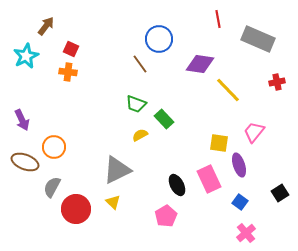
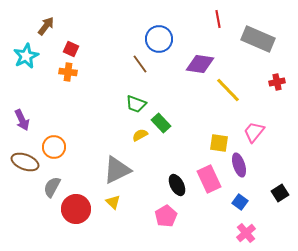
green rectangle: moved 3 px left, 4 px down
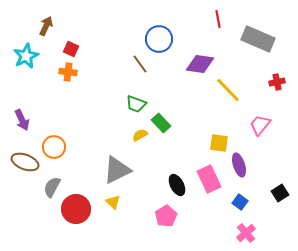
brown arrow: rotated 12 degrees counterclockwise
pink trapezoid: moved 6 px right, 7 px up
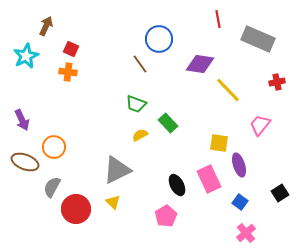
green rectangle: moved 7 px right
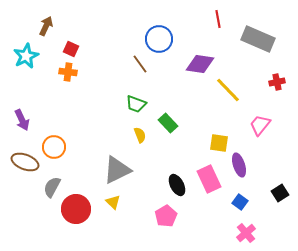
yellow semicircle: rotated 98 degrees clockwise
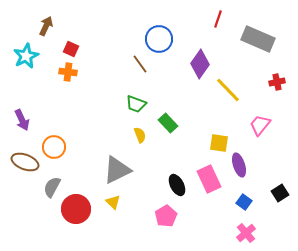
red line: rotated 30 degrees clockwise
purple diamond: rotated 64 degrees counterclockwise
blue square: moved 4 px right
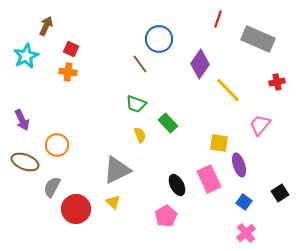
orange circle: moved 3 px right, 2 px up
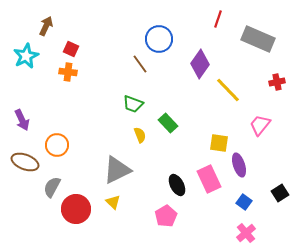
green trapezoid: moved 3 px left
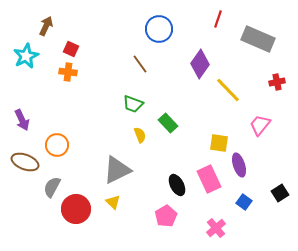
blue circle: moved 10 px up
pink cross: moved 30 px left, 5 px up
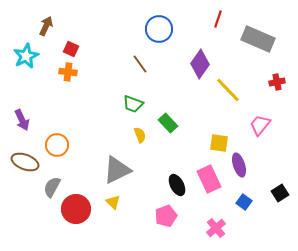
pink pentagon: rotated 10 degrees clockwise
